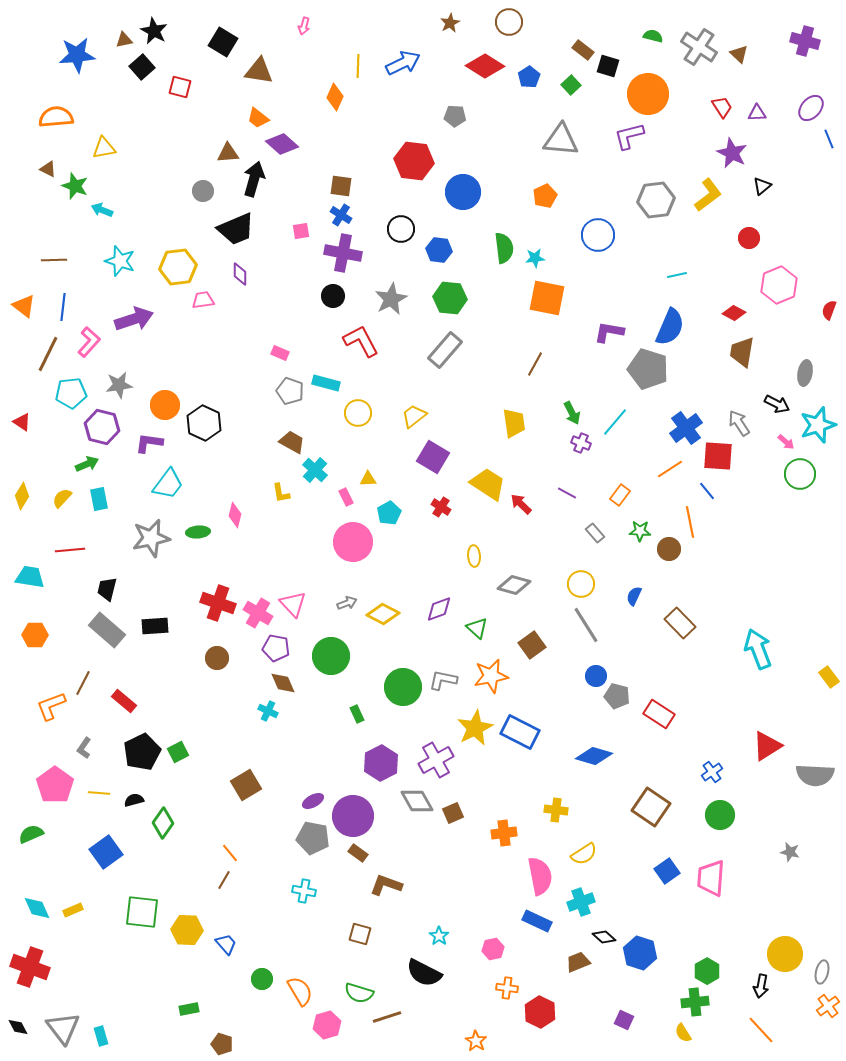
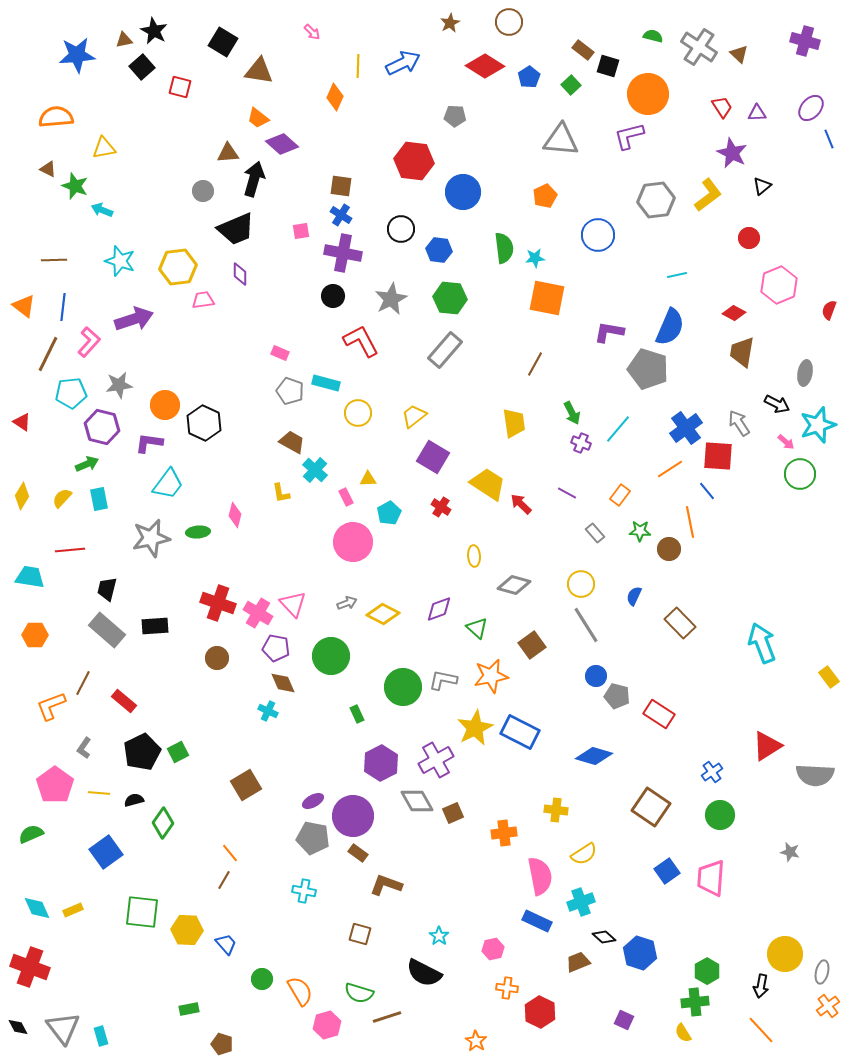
pink arrow at (304, 26): moved 8 px right, 6 px down; rotated 60 degrees counterclockwise
cyan line at (615, 422): moved 3 px right, 7 px down
cyan arrow at (758, 649): moved 4 px right, 6 px up
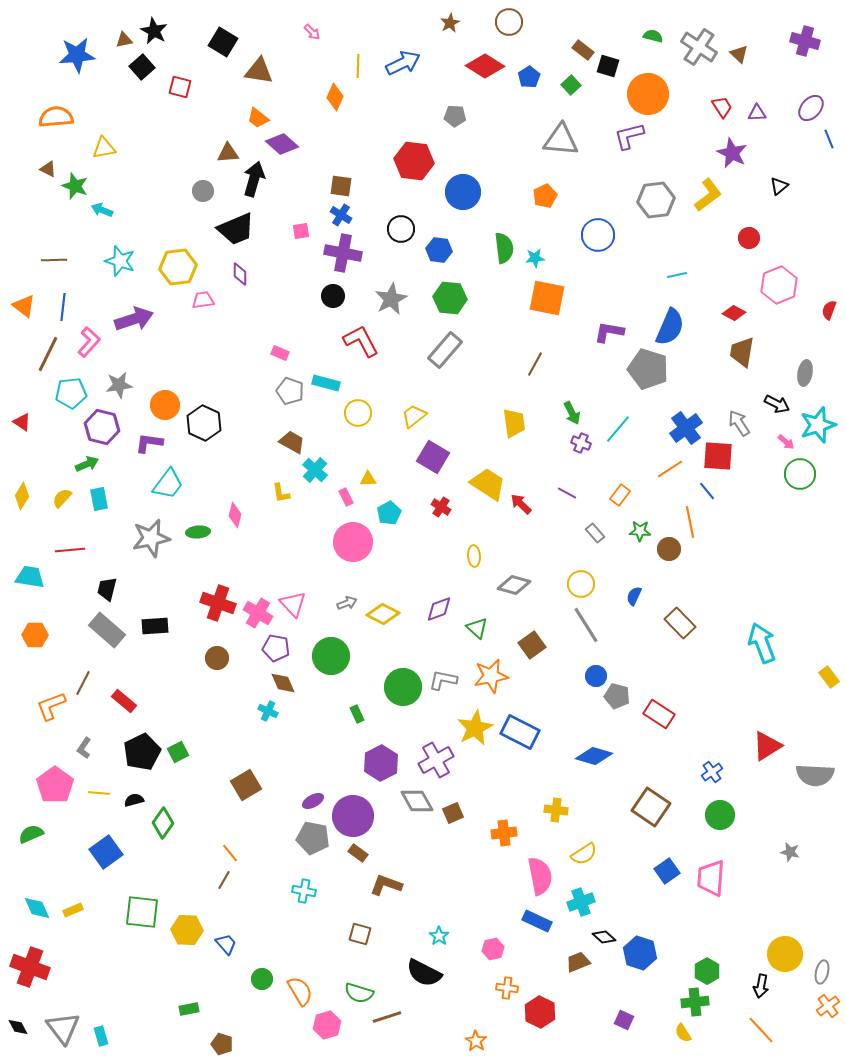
black triangle at (762, 186): moved 17 px right
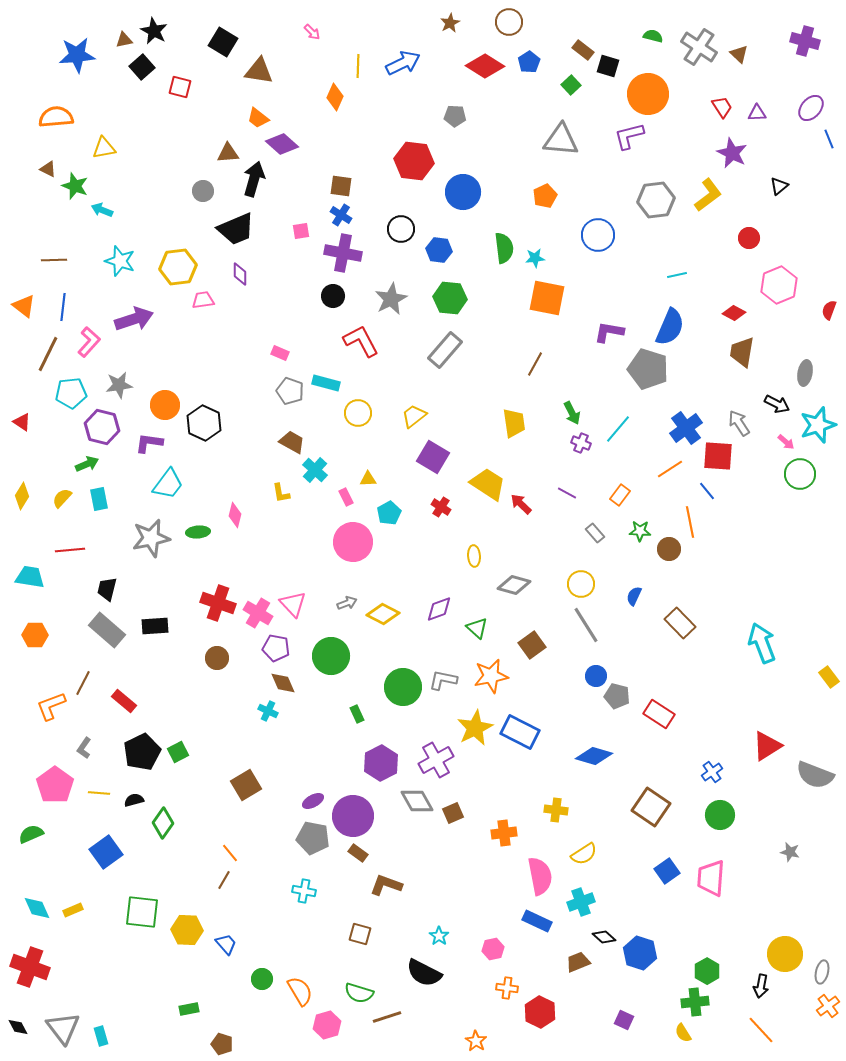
blue pentagon at (529, 77): moved 15 px up
gray semicircle at (815, 775): rotated 18 degrees clockwise
